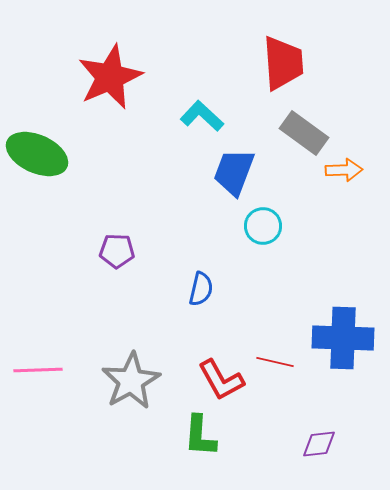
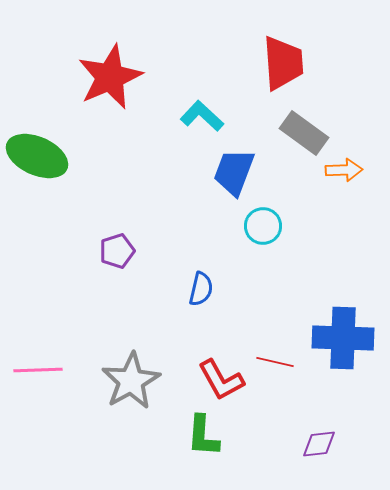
green ellipse: moved 2 px down
purple pentagon: rotated 20 degrees counterclockwise
green L-shape: moved 3 px right
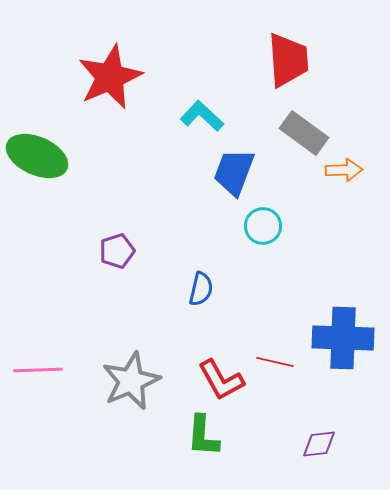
red trapezoid: moved 5 px right, 3 px up
gray star: rotated 6 degrees clockwise
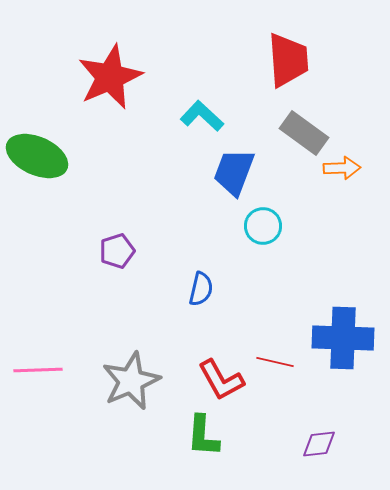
orange arrow: moved 2 px left, 2 px up
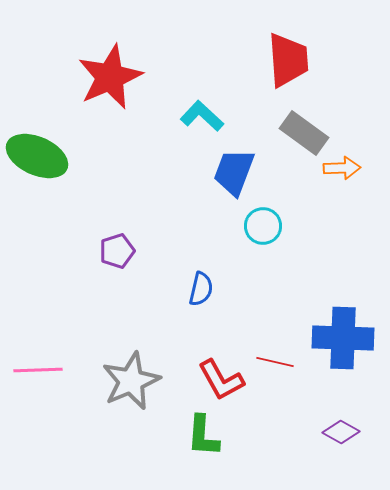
purple diamond: moved 22 px right, 12 px up; rotated 36 degrees clockwise
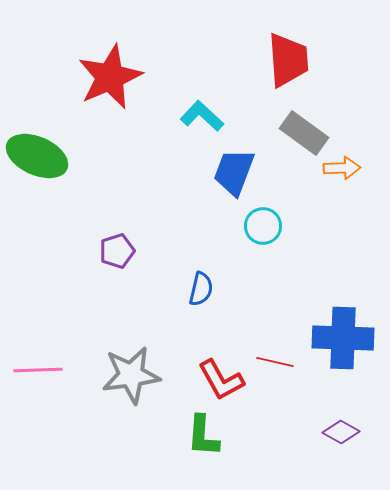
gray star: moved 6 px up; rotated 16 degrees clockwise
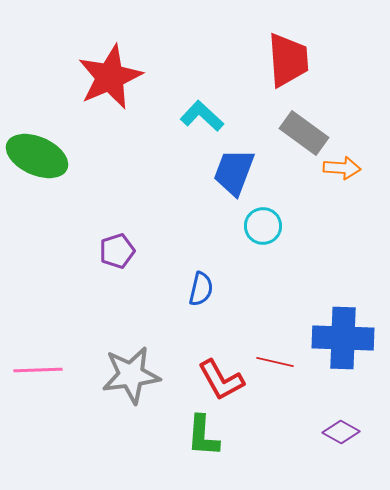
orange arrow: rotated 6 degrees clockwise
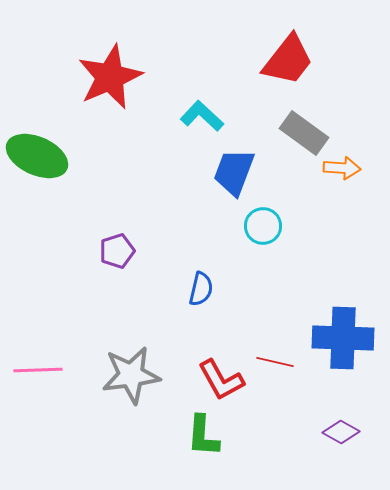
red trapezoid: rotated 42 degrees clockwise
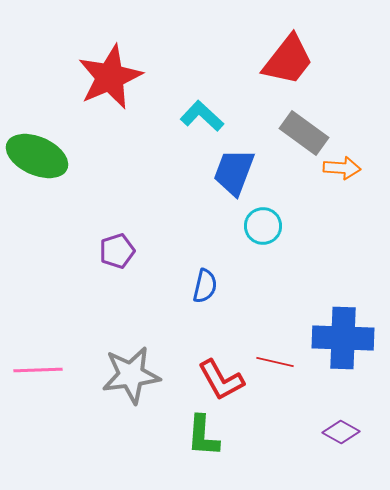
blue semicircle: moved 4 px right, 3 px up
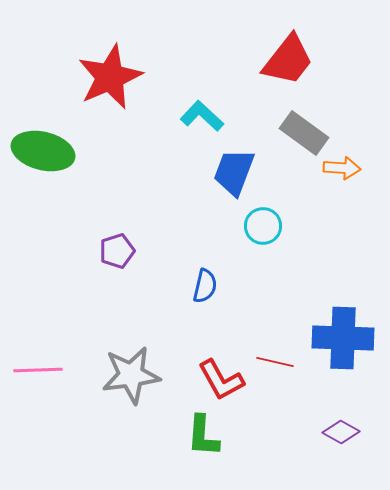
green ellipse: moved 6 px right, 5 px up; rotated 10 degrees counterclockwise
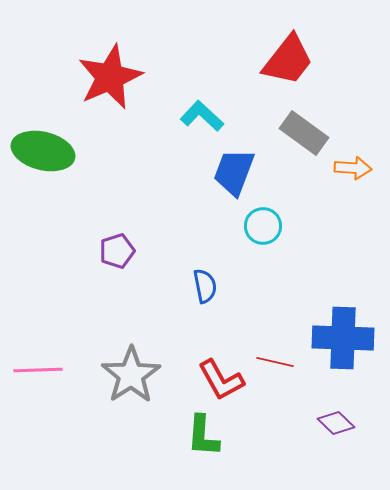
orange arrow: moved 11 px right
blue semicircle: rotated 24 degrees counterclockwise
gray star: rotated 26 degrees counterclockwise
purple diamond: moved 5 px left, 9 px up; rotated 15 degrees clockwise
